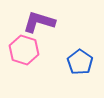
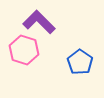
purple L-shape: rotated 28 degrees clockwise
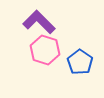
pink hexagon: moved 21 px right
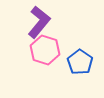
purple L-shape: rotated 84 degrees clockwise
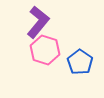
purple L-shape: moved 1 px left
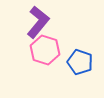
blue pentagon: rotated 15 degrees counterclockwise
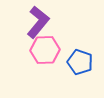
pink hexagon: rotated 20 degrees counterclockwise
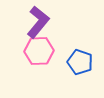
pink hexagon: moved 6 px left, 1 px down
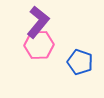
pink hexagon: moved 6 px up
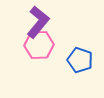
blue pentagon: moved 2 px up
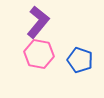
pink hexagon: moved 9 px down; rotated 12 degrees clockwise
